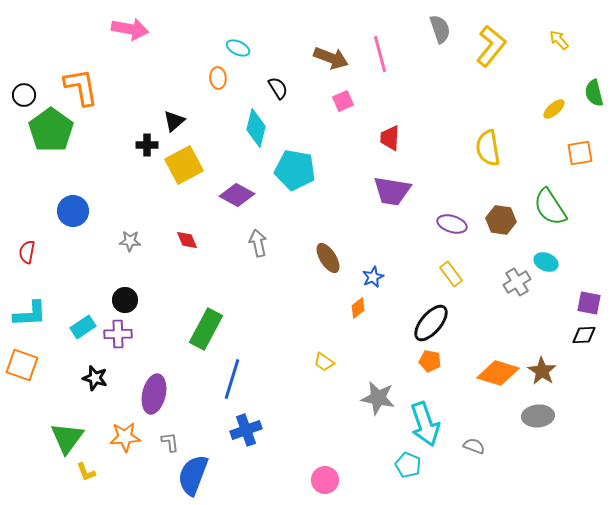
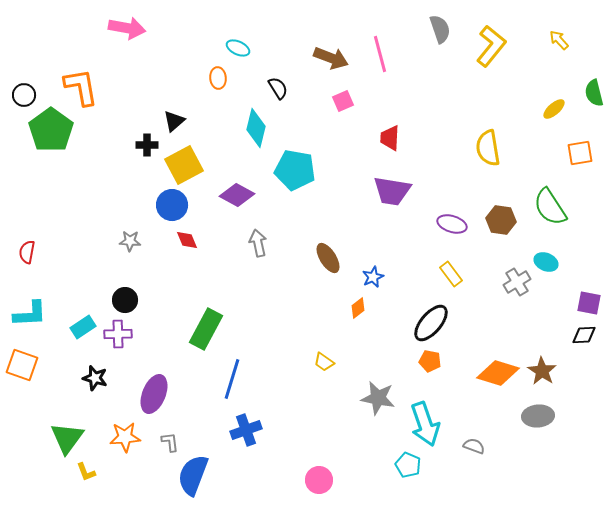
pink arrow at (130, 29): moved 3 px left, 1 px up
blue circle at (73, 211): moved 99 px right, 6 px up
purple ellipse at (154, 394): rotated 9 degrees clockwise
pink circle at (325, 480): moved 6 px left
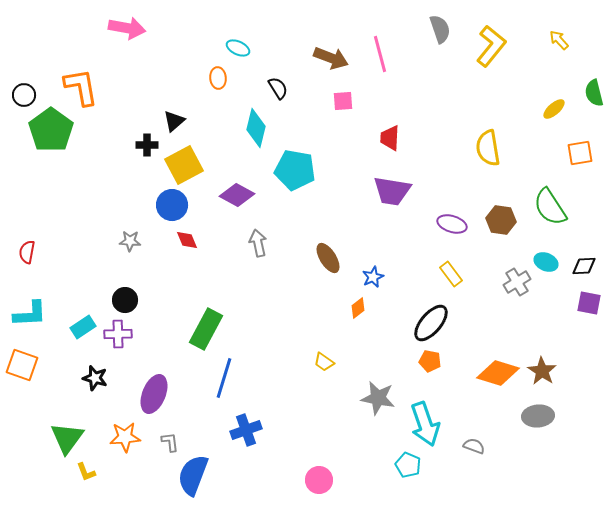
pink square at (343, 101): rotated 20 degrees clockwise
black diamond at (584, 335): moved 69 px up
blue line at (232, 379): moved 8 px left, 1 px up
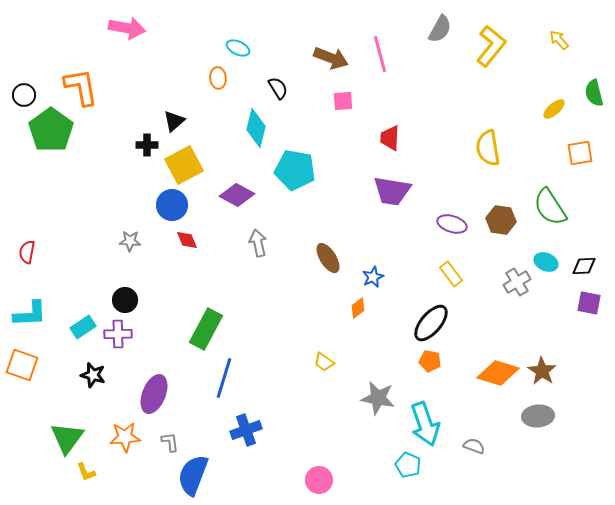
gray semicircle at (440, 29): rotated 48 degrees clockwise
black star at (95, 378): moved 2 px left, 3 px up
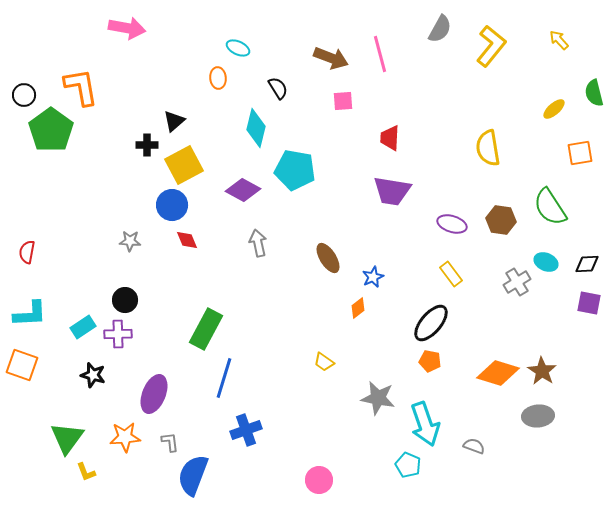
purple diamond at (237, 195): moved 6 px right, 5 px up
black diamond at (584, 266): moved 3 px right, 2 px up
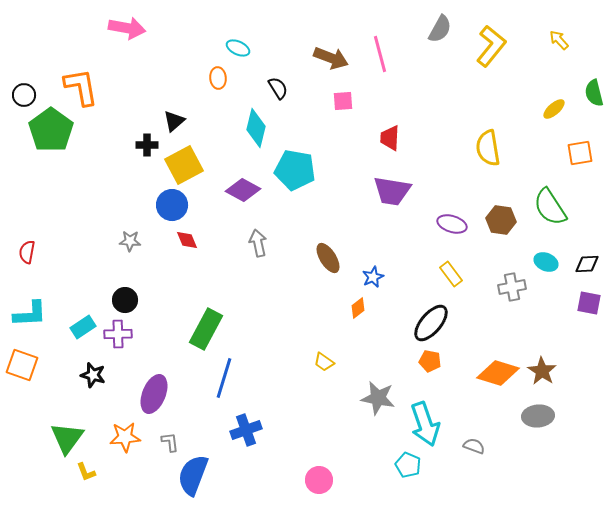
gray cross at (517, 282): moved 5 px left, 5 px down; rotated 20 degrees clockwise
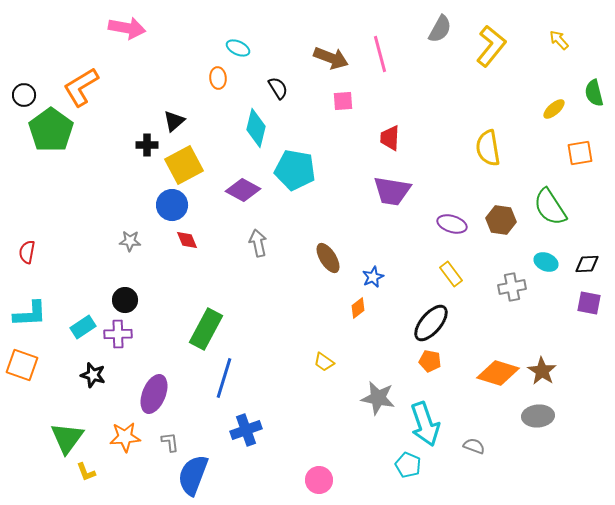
orange L-shape at (81, 87): rotated 111 degrees counterclockwise
